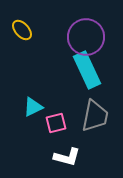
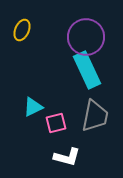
yellow ellipse: rotated 65 degrees clockwise
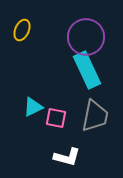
pink square: moved 5 px up; rotated 25 degrees clockwise
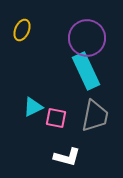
purple circle: moved 1 px right, 1 px down
cyan rectangle: moved 1 px left, 1 px down
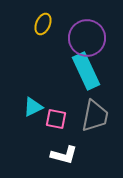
yellow ellipse: moved 21 px right, 6 px up
pink square: moved 1 px down
white L-shape: moved 3 px left, 2 px up
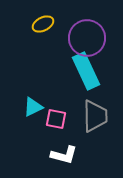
yellow ellipse: rotated 40 degrees clockwise
gray trapezoid: rotated 12 degrees counterclockwise
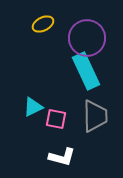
white L-shape: moved 2 px left, 2 px down
